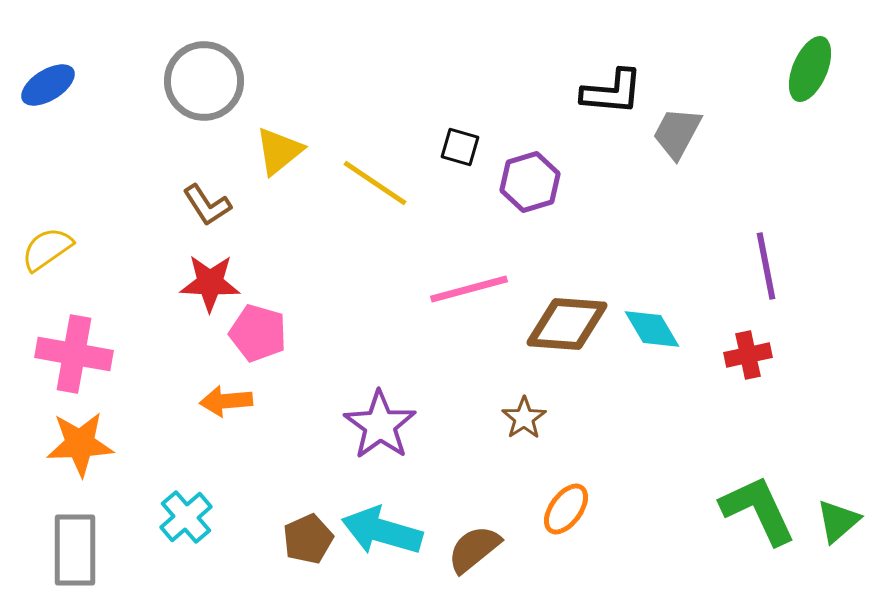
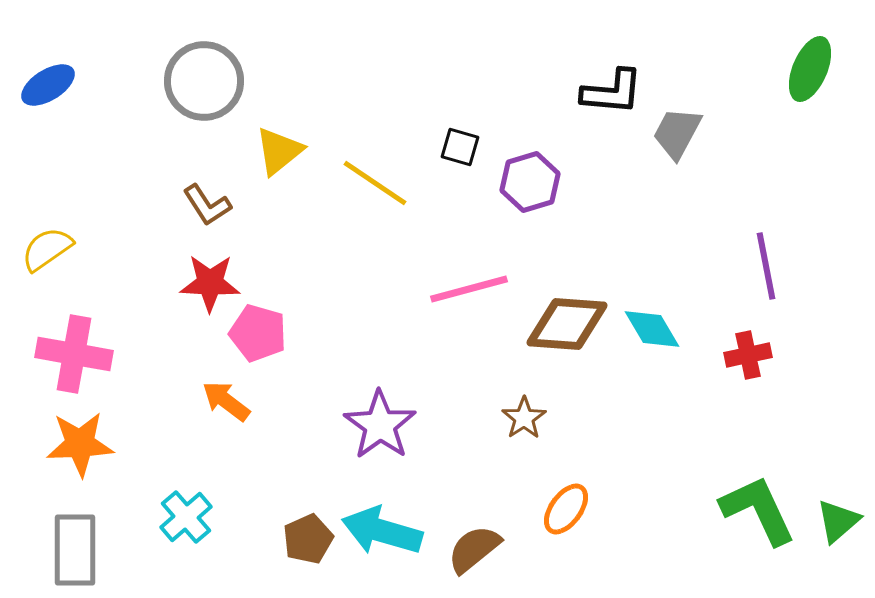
orange arrow: rotated 42 degrees clockwise
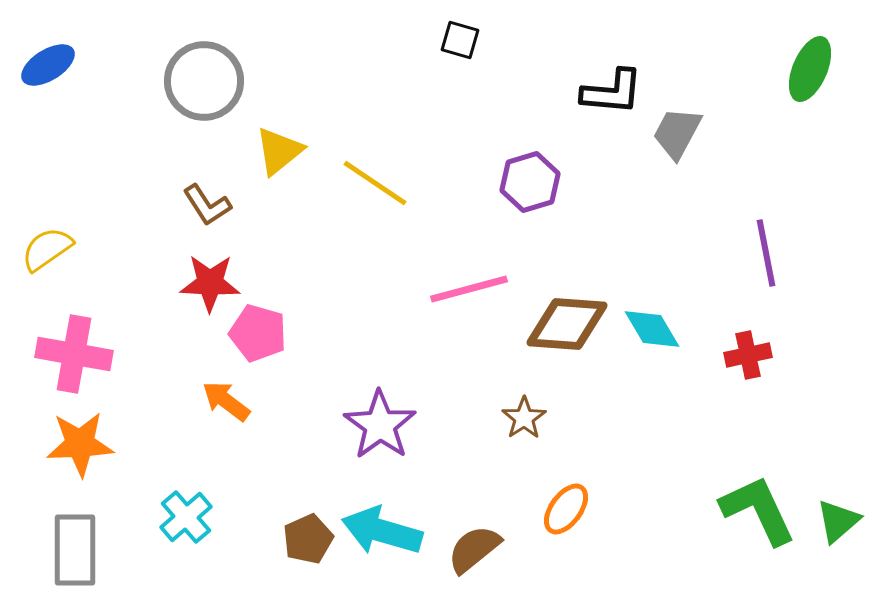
blue ellipse: moved 20 px up
black square: moved 107 px up
purple line: moved 13 px up
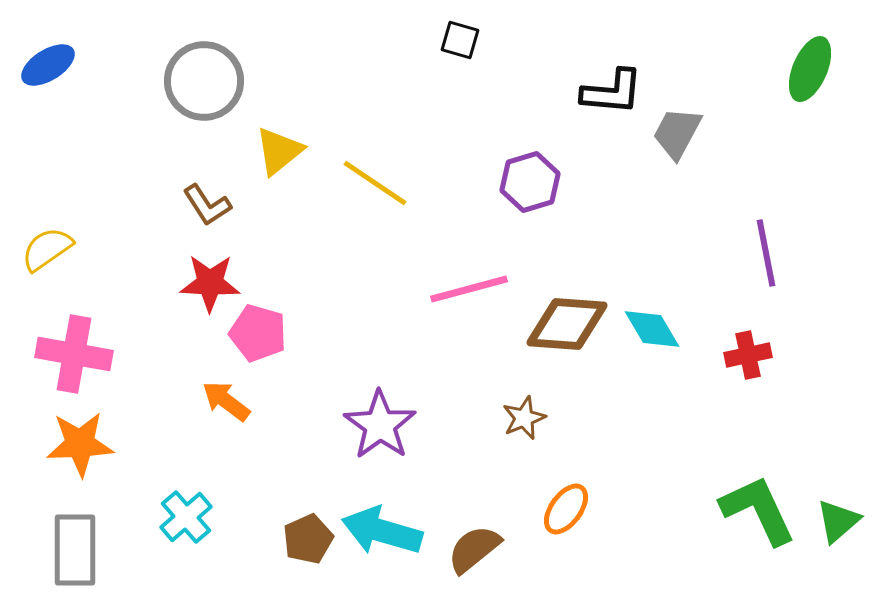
brown star: rotated 12 degrees clockwise
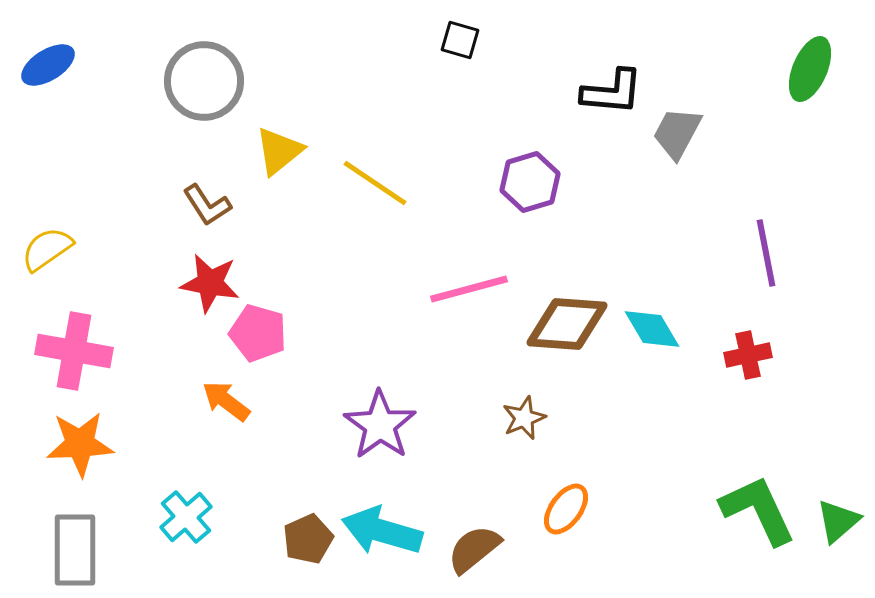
red star: rotated 8 degrees clockwise
pink cross: moved 3 px up
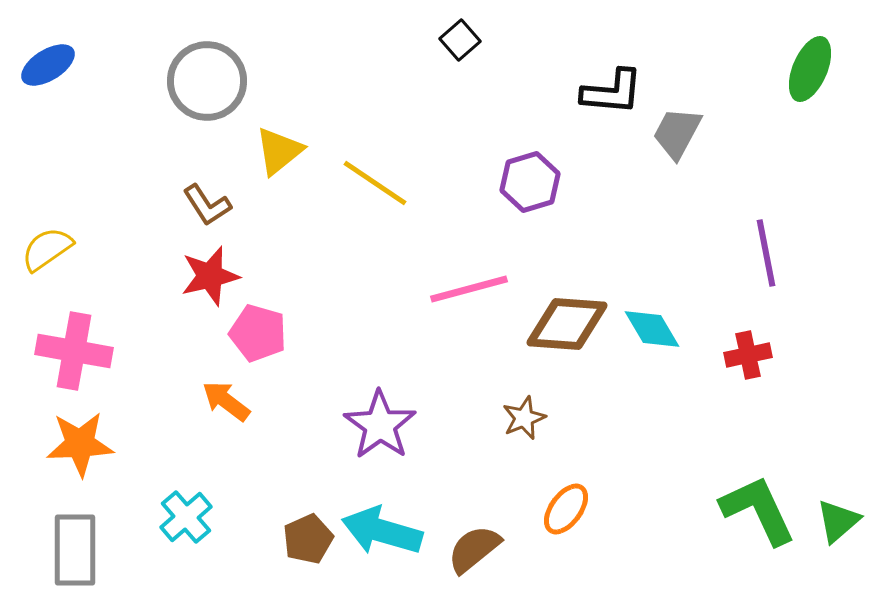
black square: rotated 33 degrees clockwise
gray circle: moved 3 px right
red star: moved 7 px up; rotated 24 degrees counterclockwise
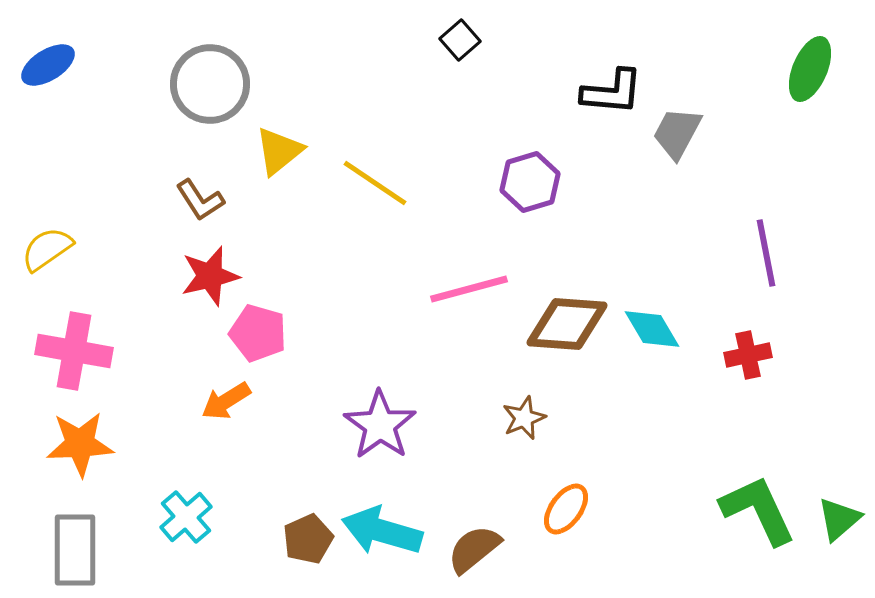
gray circle: moved 3 px right, 3 px down
brown L-shape: moved 7 px left, 5 px up
orange arrow: rotated 69 degrees counterclockwise
green triangle: moved 1 px right, 2 px up
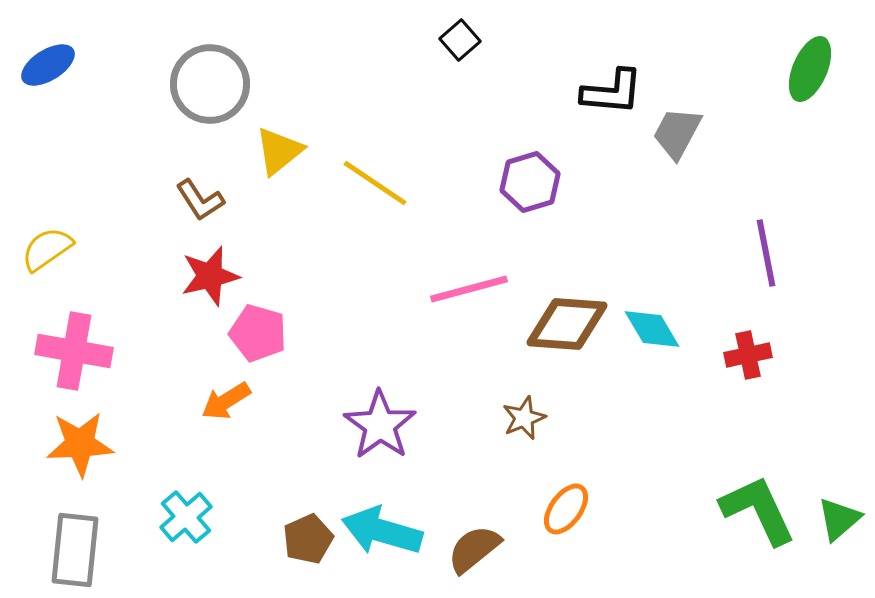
gray rectangle: rotated 6 degrees clockwise
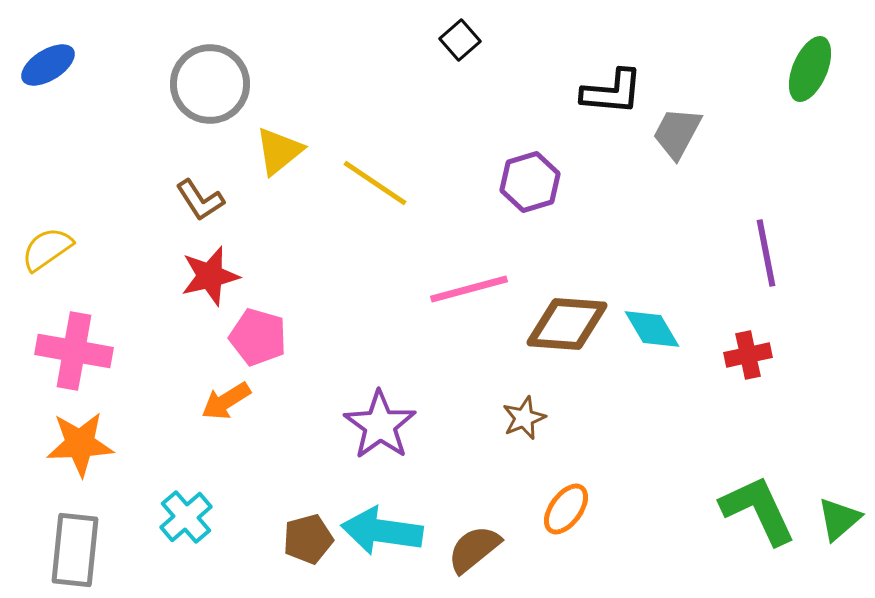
pink pentagon: moved 4 px down
cyan arrow: rotated 8 degrees counterclockwise
brown pentagon: rotated 9 degrees clockwise
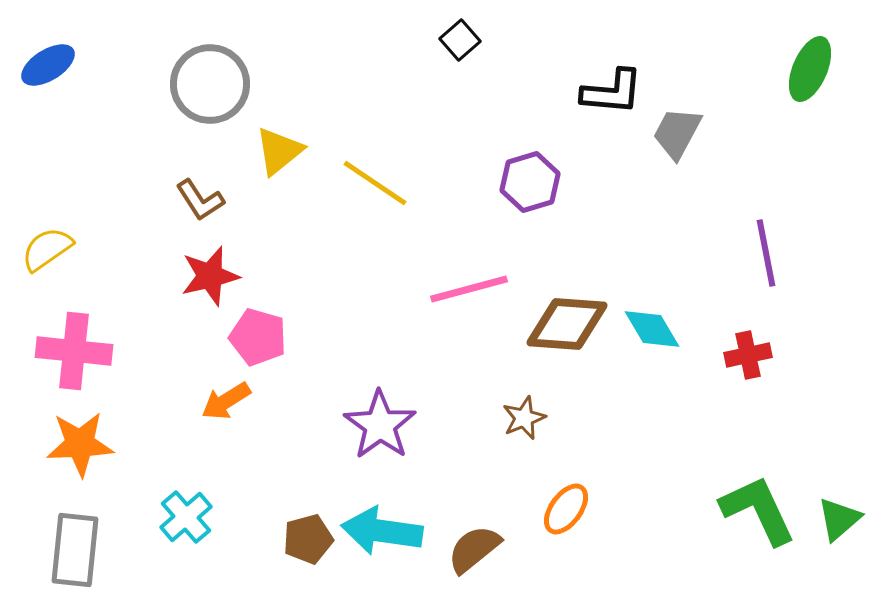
pink cross: rotated 4 degrees counterclockwise
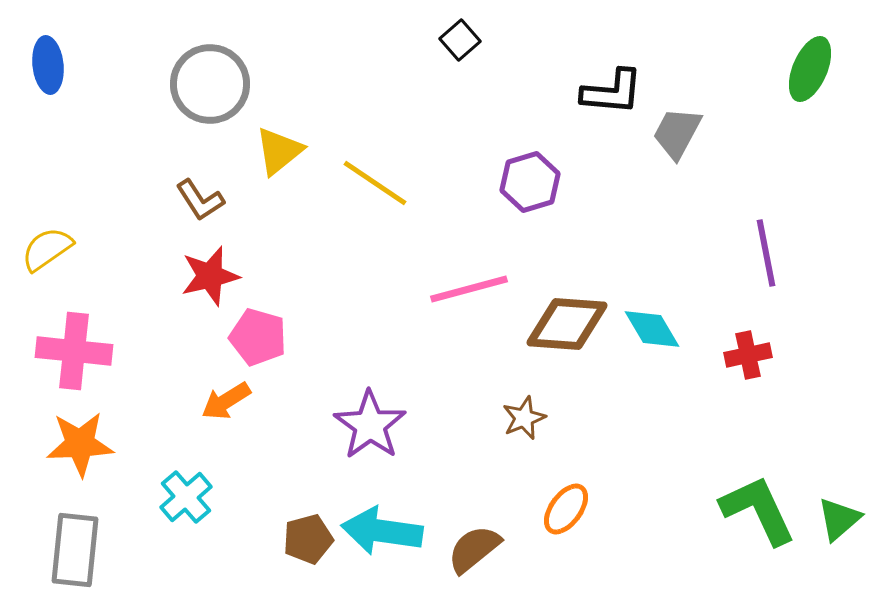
blue ellipse: rotated 64 degrees counterclockwise
purple star: moved 10 px left
cyan cross: moved 20 px up
